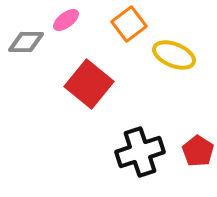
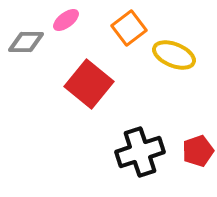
orange square: moved 4 px down
red pentagon: rotated 20 degrees clockwise
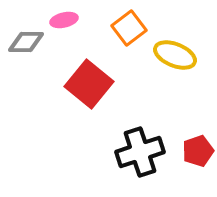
pink ellipse: moved 2 px left; rotated 24 degrees clockwise
yellow ellipse: moved 1 px right
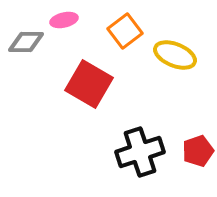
orange square: moved 4 px left, 3 px down
red square: rotated 9 degrees counterclockwise
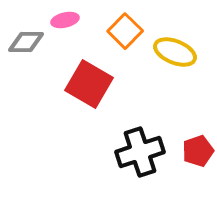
pink ellipse: moved 1 px right
orange square: rotated 8 degrees counterclockwise
yellow ellipse: moved 3 px up
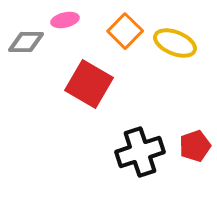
yellow ellipse: moved 9 px up
red pentagon: moved 3 px left, 5 px up
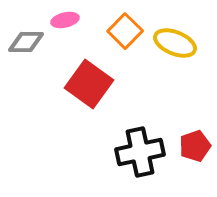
red square: rotated 6 degrees clockwise
black cross: rotated 6 degrees clockwise
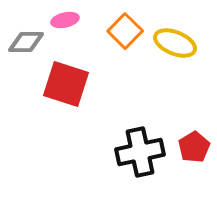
red square: moved 23 px left; rotated 18 degrees counterclockwise
red pentagon: moved 1 px left, 1 px down; rotated 12 degrees counterclockwise
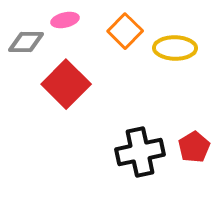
yellow ellipse: moved 5 px down; rotated 21 degrees counterclockwise
red square: rotated 27 degrees clockwise
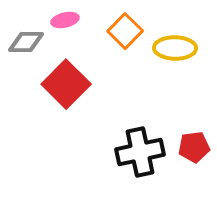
red pentagon: rotated 24 degrees clockwise
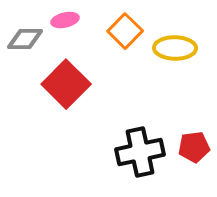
gray diamond: moved 1 px left, 3 px up
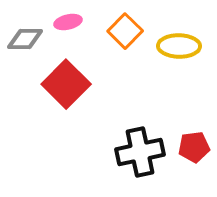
pink ellipse: moved 3 px right, 2 px down
yellow ellipse: moved 4 px right, 2 px up
